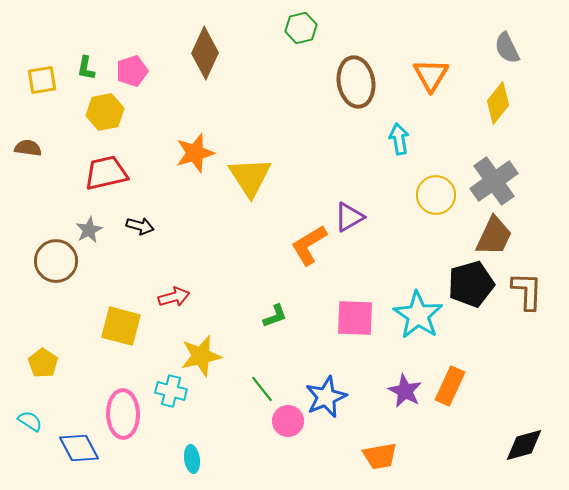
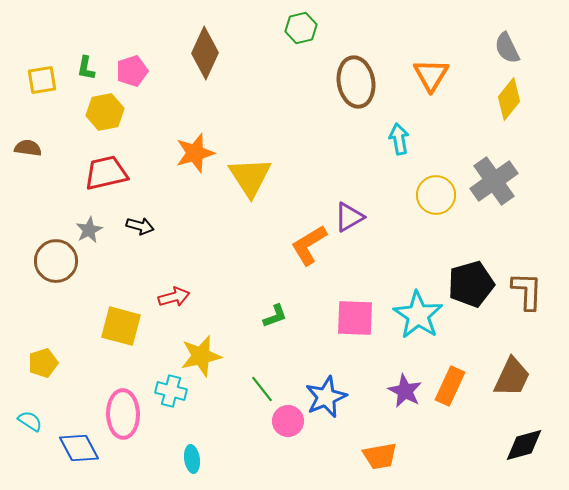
yellow diamond at (498, 103): moved 11 px right, 4 px up
brown trapezoid at (494, 236): moved 18 px right, 141 px down
yellow pentagon at (43, 363): rotated 20 degrees clockwise
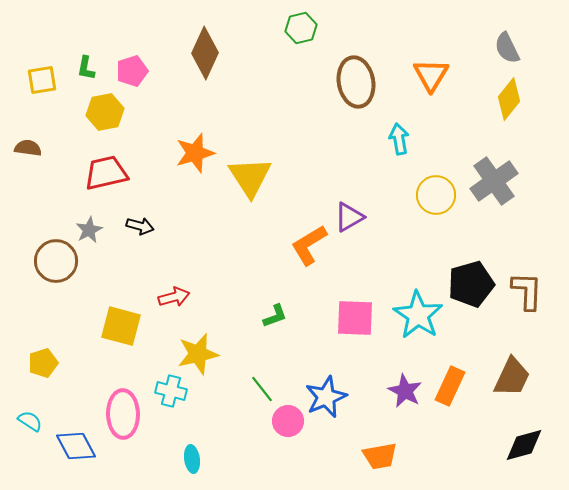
yellow star at (201, 356): moved 3 px left, 2 px up
blue diamond at (79, 448): moved 3 px left, 2 px up
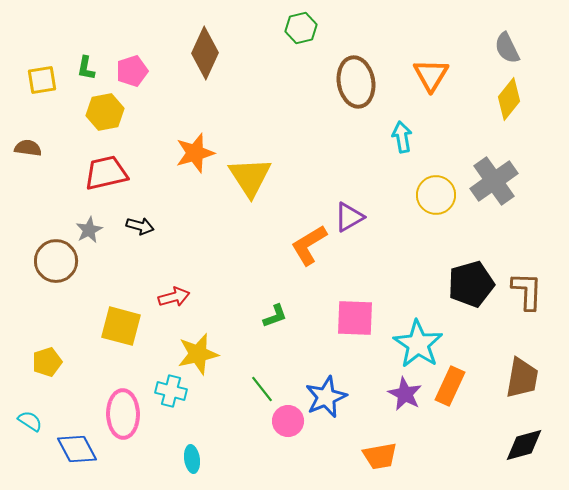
cyan arrow at (399, 139): moved 3 px right, 2 px up
cyan star at (418, 315): moved 29 px down
yellow pentagon at (43, 363): moved 4 px right, 1 px up
brown trapezoid at (512, 377): moved 10 px right, 1 px down; rotated 15 degrees counterclockwise
purple star at (405, 391): moved 3 px down
blue diamond at (76, 446): moved 1 px right, 3 px down
